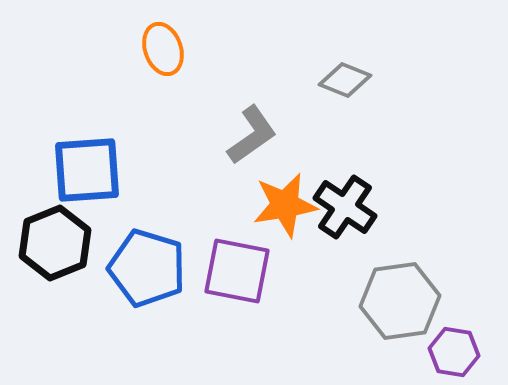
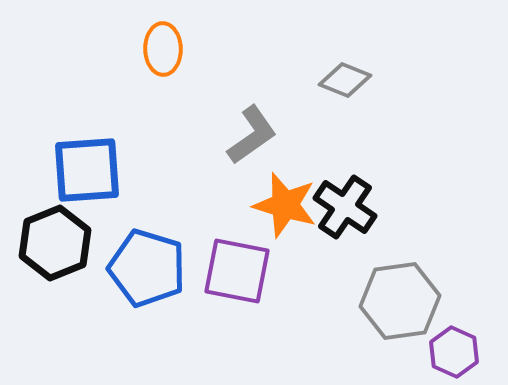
orange ellipse: rotated 18 degrees clockwise
orange star: rotated 26 degrees clockwise
purple hexagon: rotated 15 degrees clockwise
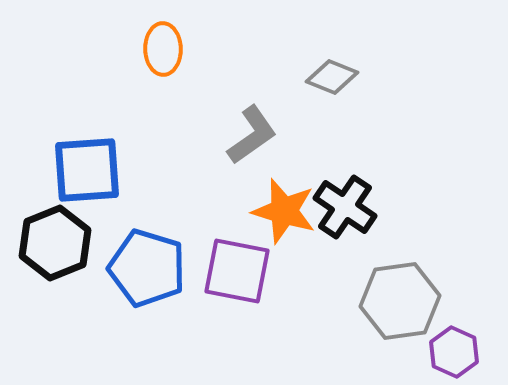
gray diamond: moved 13 px left, 3 px up
orange star: moved 1 px left, 6 px down
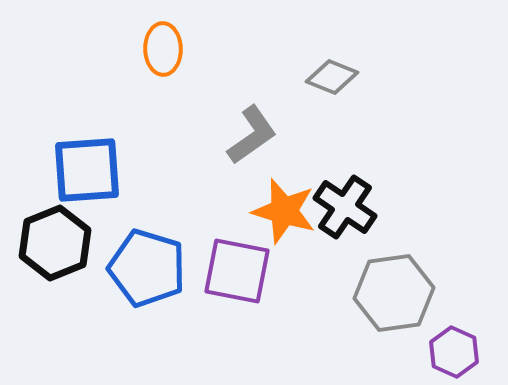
gray hexagon: moved 6 px left, 8 px up
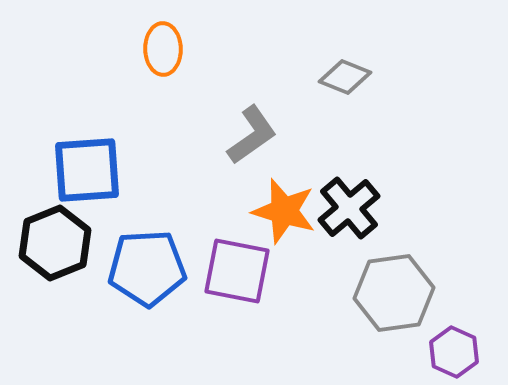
gray diamond: moved 13 px right
black cross: moved 4 px right, 1 px down; rotated 16 degrees clockwise
blue pentagon: rotated 20 degrees counterclockwise
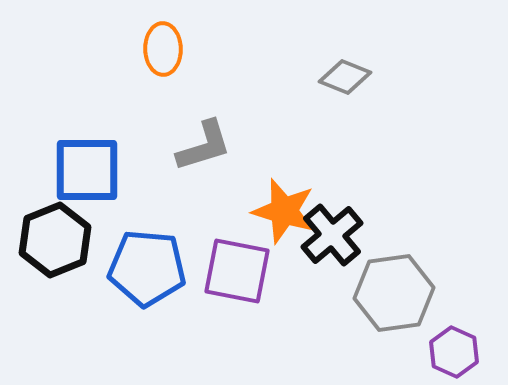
gray L-shape: moved 48 px left, 11 px down; rotated 18 degrees clockwise
blue square: rotated 4 degrees clockwise
black cross: moved 17 px left, 27 px down
black hexagon: moved 3 px up
blue pentagon: rotated 8 degrees clockwise
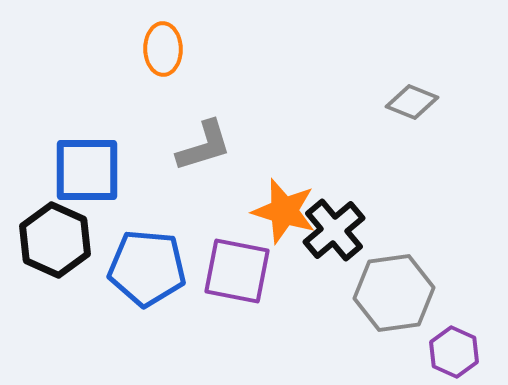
gray diamond: moved 67 px right, 25 px down
black cross: moved 2 px right, 5 px up
black hexagon: rotated 14 degrees counterclockwise
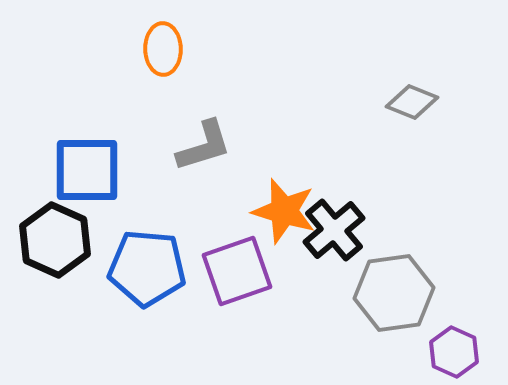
purple square: rotated 30 degrees counterclockwise
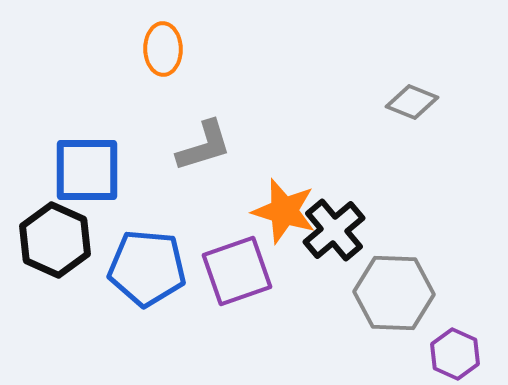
gray hexagon: rotated 10 degrees clockwise
purple hexagon: moved 1 px right, 2 px down
